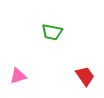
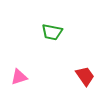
pink triangle: moved 1 px right, 1 px down
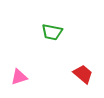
red trapezoid: moved 2 px left, 2 px up; rotated 15 degrees counterclockwise
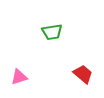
green trapezoid: rotated 20 degrees counterclockwise
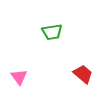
pink triangle: rotated 48 degrees counterclockwise
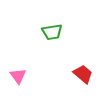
pink triangle: moved 1 px left, 1 px up
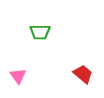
green trapezoid: moved 12 px left; rotated 10 degrees clockwise
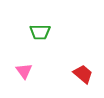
pink triangle: moved 6 px right, 5 px up
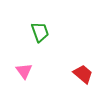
green trapezoid: rotated 110 degrees counterclockwise
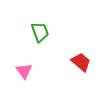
red trapezoid: moved 2 px left, 12 px up
